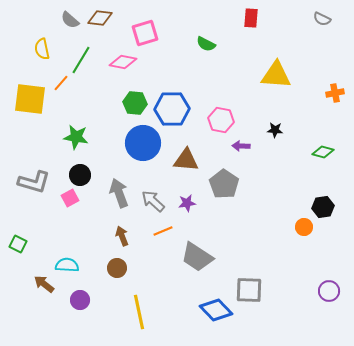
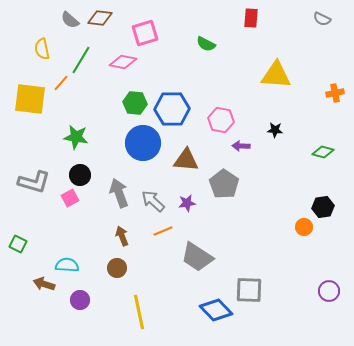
brown arrow at (44, 284): rotated 20 degrees counterclockwise
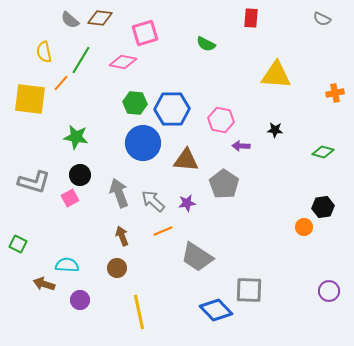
yellow semicircle at (42, 49): moved 2 px right, 3 px down
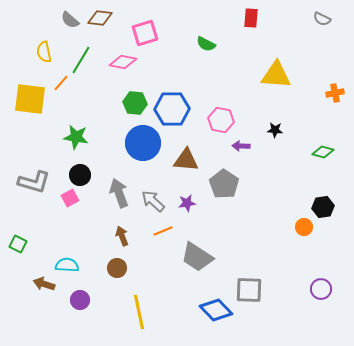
purple circle at (329, 291): moved 8 px left, 2 px up
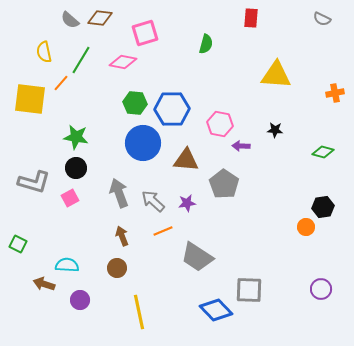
green semicircle at (206, 44): rotated 102 degrees counterclockwise
pink hexagon at (221, 120): moved 1 px left, 4 px down
black circle at (80, 175): moved 4 px left, 7 px up
orange circle at (304, 227): moved 2 px right
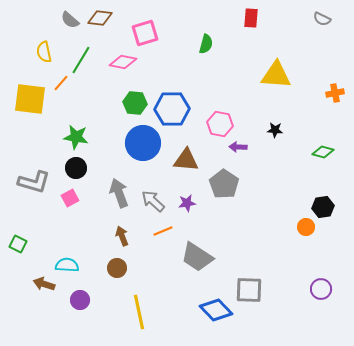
purple arrow at (241, 146): moved 3 px left, 1 px down
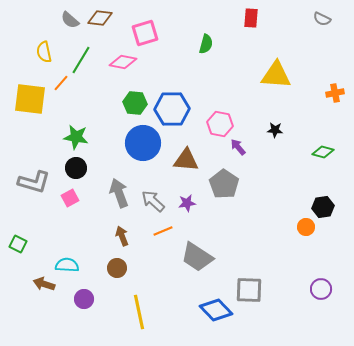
purple arrow at (238, 147): rotated 48 degrees clockwise
purple circle at (80, 300): moved 4 px right, 1 px up
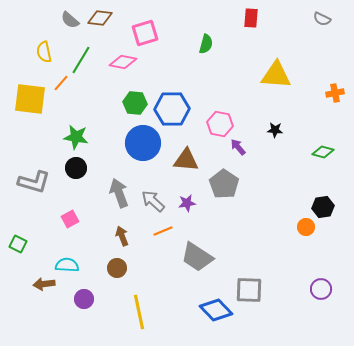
pink square at (70, 198): moved 21 px down
brown arrow at (44, 284): rotated 25 degrees counterclockwise
